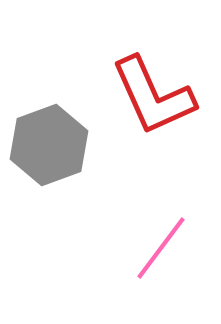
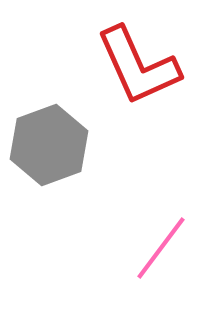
red L-shape: moved 15 px left, 30 px up
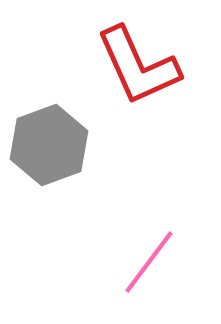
pink line: moved 12 px left, 14 px down
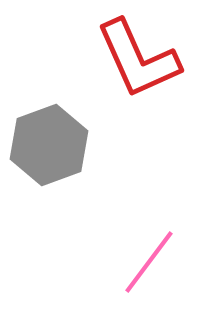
red L-shape: moved 7 px up
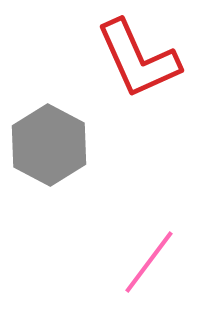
gray hexagon: rotated 12 degrees counterclockwise
